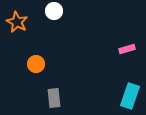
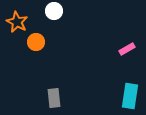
pink rectangle: rotated 14 degrees counterclockwise
orange circle: moved 22 px up
cyan rectangle: rotated 10 degrees counterclockwise
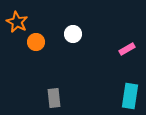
white circle: moved 19 px right, 23 px down
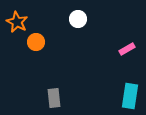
white circle: moved 5 px right, 15 px up
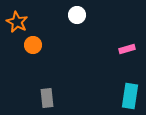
white circle: moved 1 px left, 4 px up
orange circle: moved 3 px left, 3 px down
pink rectangle: rotated 14 degrees clockwise
gray rectangle: moved 7 px left
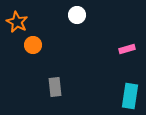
gray rectangle: moved 8 px right, 11 px up
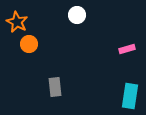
orange circle: moved 4 px left, 1 px up
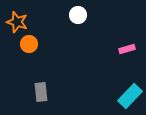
white circle: moved 1 px right
orange star: rotated 10 degrees counterclockwise
gray rectangle: moved 14 px left, 5 px down
cyan rectangle: rotated 35 degrees clockwise
